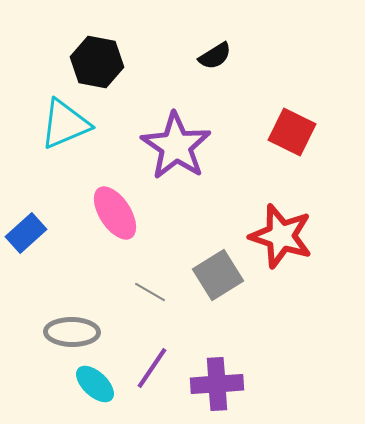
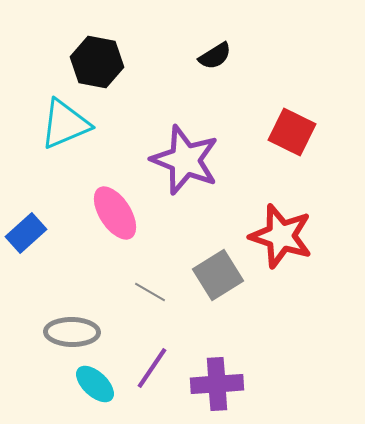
purple star: moved 9 px right, 14 px down; rotated 12 degrees counterclockwise
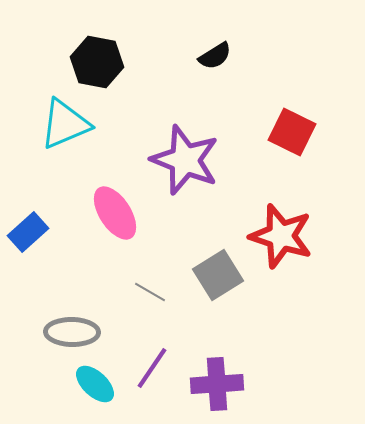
blue rectangle: moved 2 px right, 1 px up
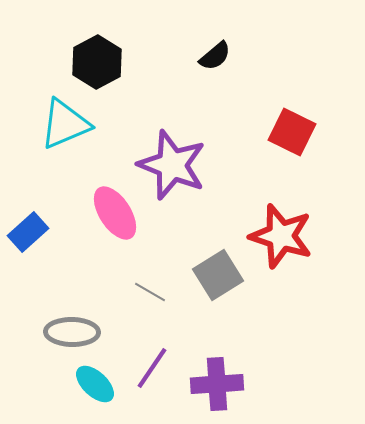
black semicircle: rotated 8 degrees counterclockwise
black hexagon: rotated 21 degrees clockwise
purple star: moved 13 px left, 5 px down
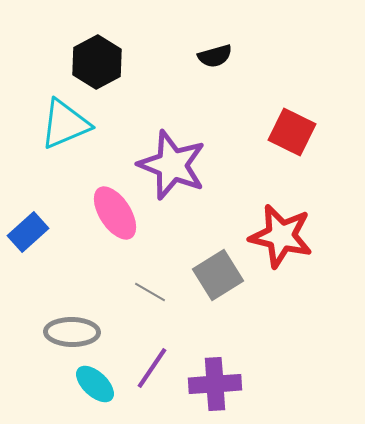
black semicircle: rotated 24 degrees clockwise
red star: rotated 4 degrees counterclockwise
purple cross: moved 2 px left
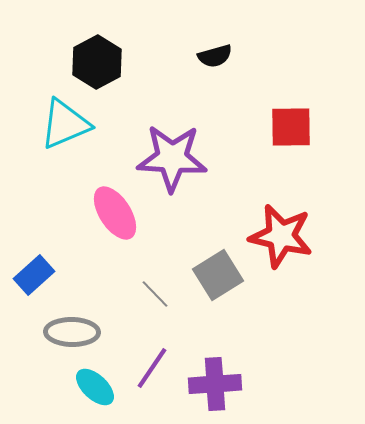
red square: moved 1 px left, 5 px up; rotated 27 degrees counterclockwise
purple star: moved 7 px up; rotated 18 degrees counterclockwise
blue rectangle: moved 6 px right, 43 px down
gray line: moved 5 px right, 2 px down; rotated 16 degrees clockwise
cyan ellipse: moved 3 px down
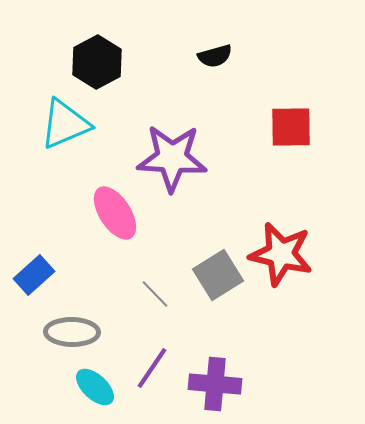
red star: moved 18 px down
purple cross: rotated 9 degrees clockwise
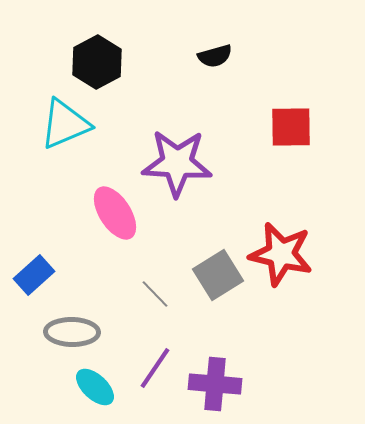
purple star: moved 5 px right, 5 px down
purple line: moved 3 px right
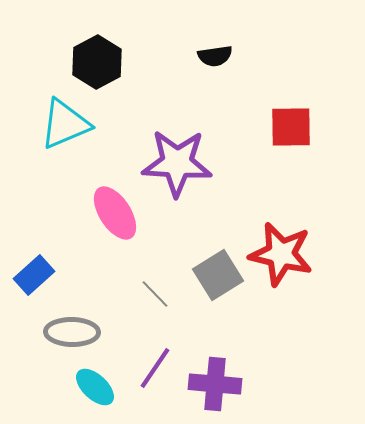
black semicircle: rotated 8 degrees clockwise
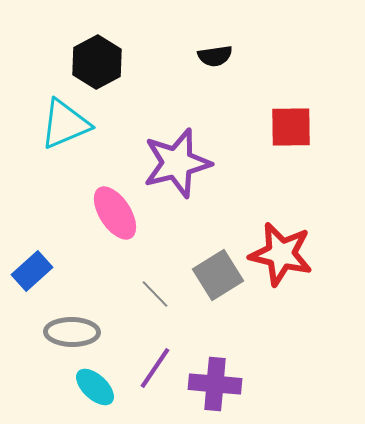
purple star: rotated 18 degrees counterclockwise
blue rectangle: moved 2 px left, 4 px up
